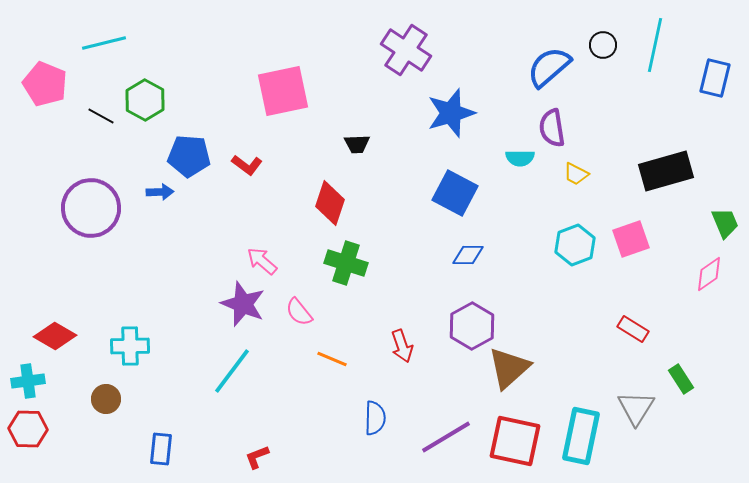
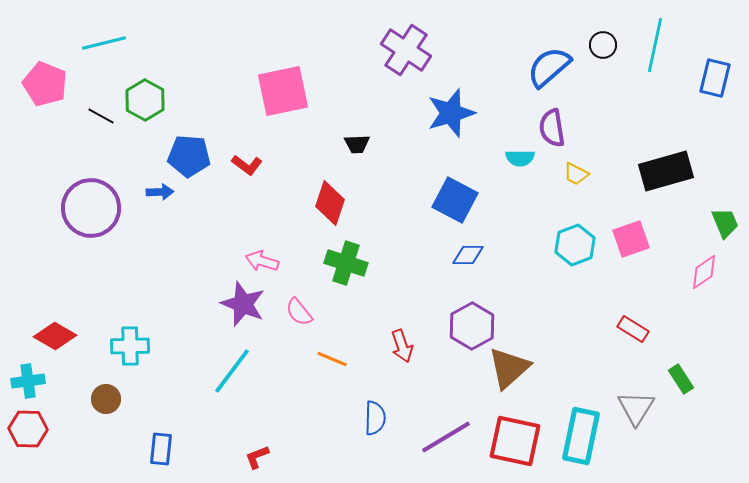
blue square at (455, 193): moved 7 px down
pink arrow at (262, 261): rotated 24 degrees counterclockwise
pink diamond at (709, 274): moved 5 px left, 2 px up
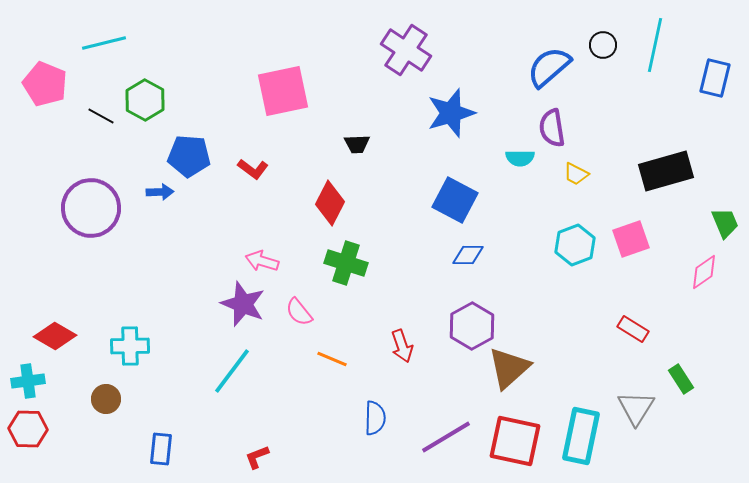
red L-shape at (247, 165): moved 6 px right, 4 px down
red diamond at (330, 203): rotated 9 degrees clockwise
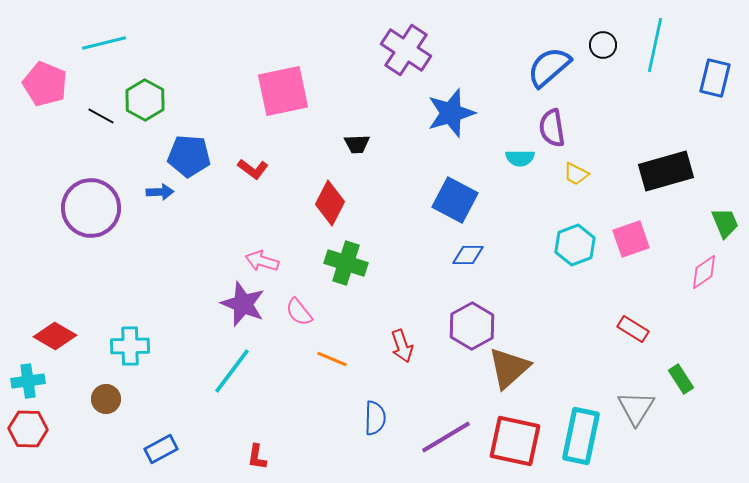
blue rectangle at (161, 449): rotated 56 degrees clockwise
red L-shape at (257, 457): rotated 60 degrees counterclockwise
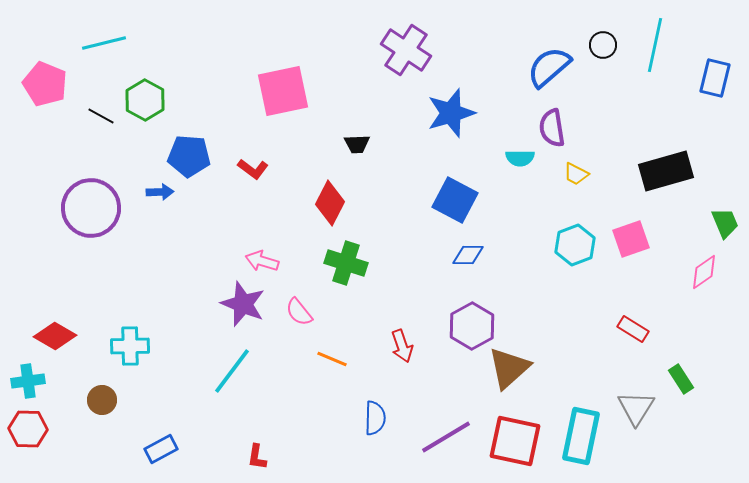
brown circle at (106, 399): moved 4 px left, 1 px down
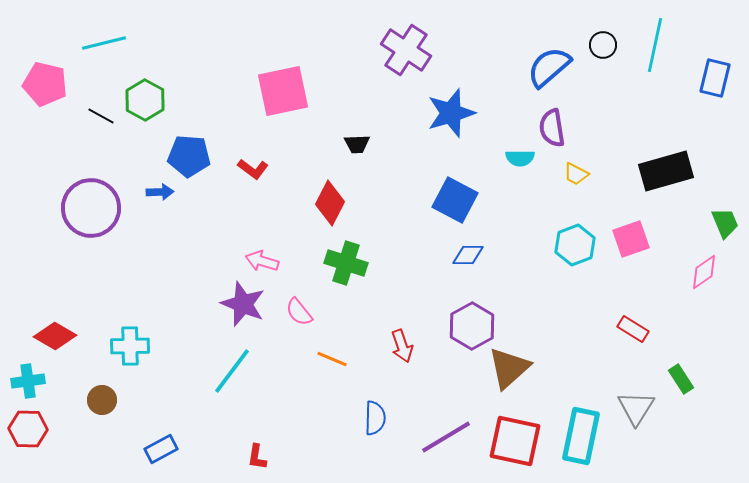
pink pentagon at (45, 84): rotated 9 degrees counterclockwise
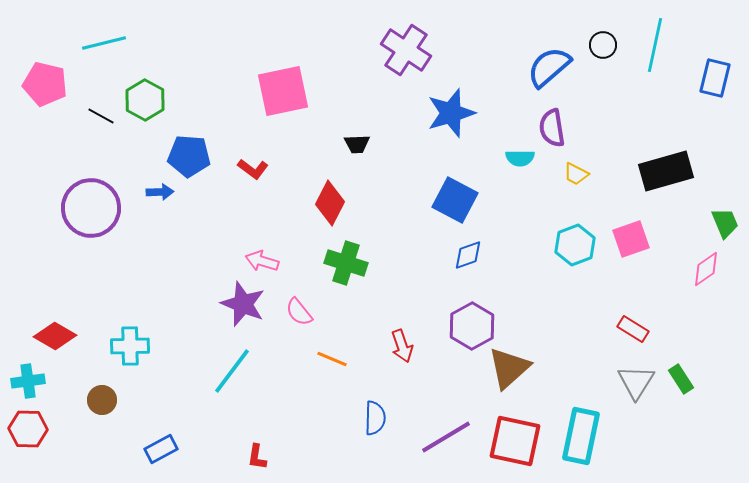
blue diamond at (468, 255): rotated 20 degrees counterclockwise
pink diamond at (704, 272): moved 2 px right, 3 px up
gray triangle at (636, 408): moved 26 px up
